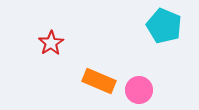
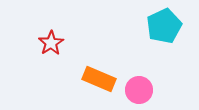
cyan pentagon: rotated 24 degrees clockwise
orange rectangle: moved 2 px up
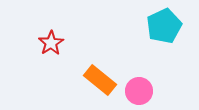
orange rectangle: moved 1 px right, 1 px down; rotated 16 degrees clockwise
pink circle: moved 1 px down
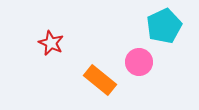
red star: rotated 15 degrees counterclockwise
pink circle: moved 29 px up
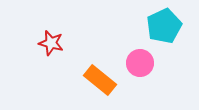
red star: rotated 10 degrees counterclockwise
pink circle: moved 1 px right, 1 px down
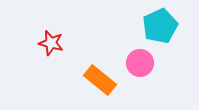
cyan pentagon: moved 4 px left
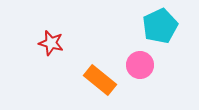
pink circle: moved 2 px down
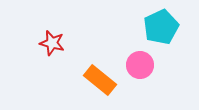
cyan pentagon: moved 1 px right, 1 px down
red star: moved 1 px right
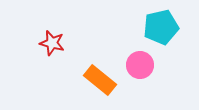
cyan pentagon: rotated 12 degrees clockwise
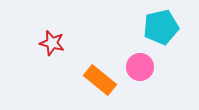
pink circle: moved 2 px down
